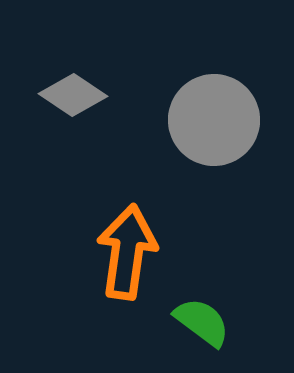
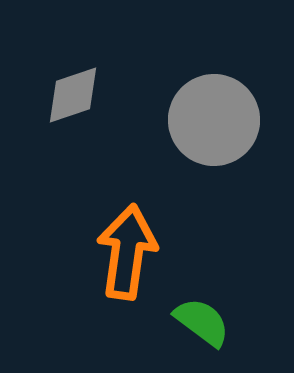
gray diamond: rotated 52 degrees counterclockwise
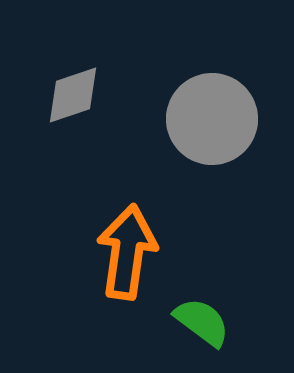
gray circle: moved 2 px left, 1 px up
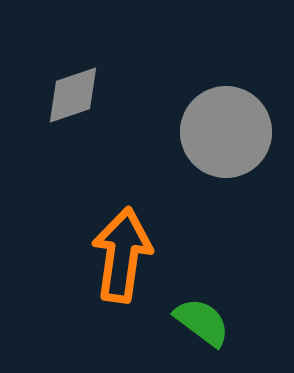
gray circle: moved 14 px right, 13 px down
orange arrow: moved 5 px left, 3 px down
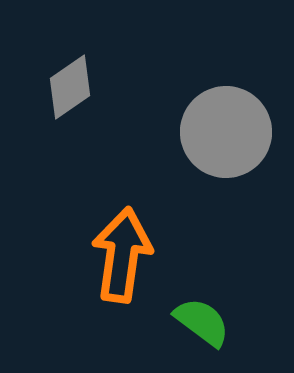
gray diamond: moved 3 px left, 8 px up; rotated 16 degrees counterclockwise
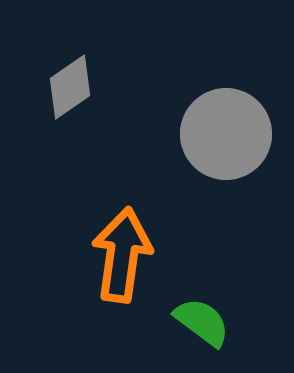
gray circle: moved 2 px down
